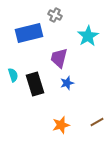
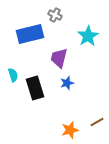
blue rectangle: moved 1 px right, 1 px down
black rectangle: moved 4 px down
orange star: moved 9 px right, 5 px down
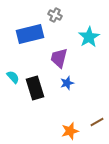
cyan star: moved 1 px right, 1 px down
cyan semicircle: moved 2 px down; rotated 24 degrees counterclockwise
orange star: moved 1 px down
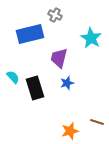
cyan star: moved 2 px right, 1 px down; rotated 10 degrees counterclockwise
brown line: rotated 48 degrees clockwise
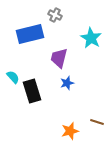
black rectangle: moved 3 px left, 3 px down
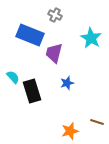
blue rectangle: moved 1 px down; rotated 36 degrees clockwise
purple trapezoid: moved 5 px left, 5 px up
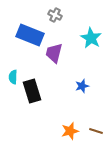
cyan semicircle: rotated 136 degrees counterclockwise
blue star: moved 15 px right, 3 px down
brown line: moved 1 px left, 9 px down
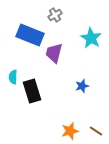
gray cross: rotated 32 degrees clockwise
brown line: rotated 16 degrees clockwise
